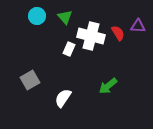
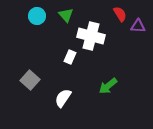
green triangle: moved 1 px right, 2 px up
red semicircle: moved 2 px right, 19 px up
white rectangle: moved 1 px right, 8 px down
gray square: rotated 18 degrees counterclockwise
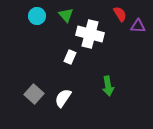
white cross: moved 1 px left, 2 px up
gray square: moved 4 px right, 14 px down
green arrow: rotated 60 degrees counterclockwise
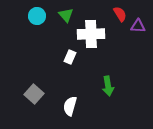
white cross: moved 1 px right; rotated 16 degrees counterclockwise
white semicircle: moved 7 px right, 8 px down; rotated 18 degrees counterclockwise
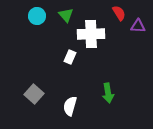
red semicircle: moved 1 px left, 1 px up
green arrow: moved 7 px down
